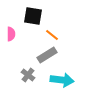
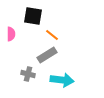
gray cross: moved 1 px up; rotated 24 degrees counterclockwise
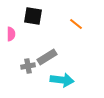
orange line: moved 24 px right, 11 px up
gray rectangle: moved 2 px down
gray cross: moved 8 px up; rotated 24 degrees counterclockwise
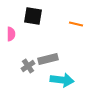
orange line: rotated 24 degrees counterclockwise
gray rectangle: moved 1 px right, 2 px down; rotated 18 degrees clockwise
gray cross: rotated 24 degrees counterclockwise
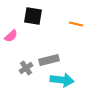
pink semicircle: moved 2 px down; rotated 48 degrees clockwise
gray rectangle: moved 1 px right, 1 px down
gray cross: moved 2 px left, 2 px down
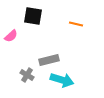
gray cross: moved 1 px right, 7 px down; rotated 24 degrees counterclockwise
cyan arrow: rotated 10 degrees clockwise
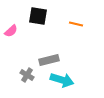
black square: moved 5 px right
pink semicircle: moved 5 px up
